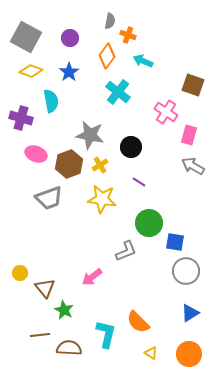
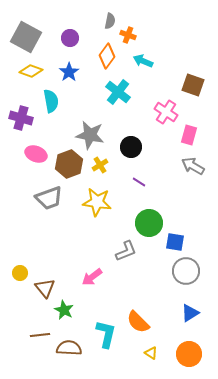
yellow star: moved 5 px left, 3 px down
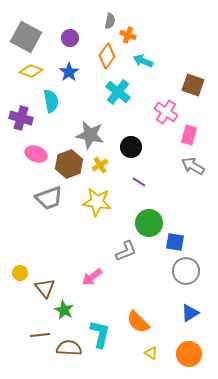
cyan L-shape: moved 6 px left
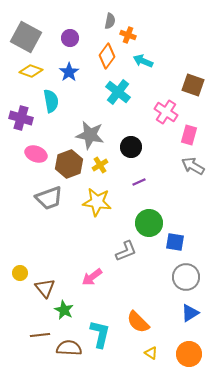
purple line: rotated 56 degrees counterclockwise
gray circle: moved 6 px down
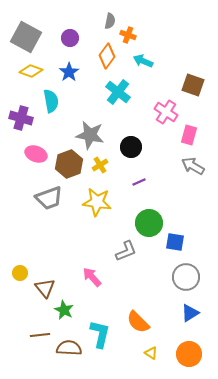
pink arrow: rotated 85 degrees clockwise
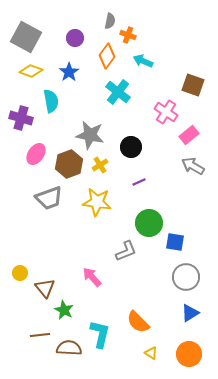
purple circle: moved 5 px right
pink rectangle: rotated 36 degrees clockwise
pink ellipse: rotated 75 degrees counterclockwise
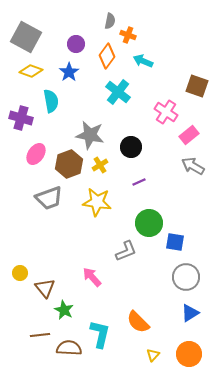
purple circle: moved 1 px right, 6 px down
brown square: moved 4 px right, 1 px down
yellow triangle: moved 2 px right, 2 px down; rotated 40 degrees clockwise
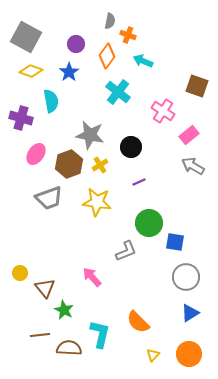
pink cross: moved 3 px left, 1 px up
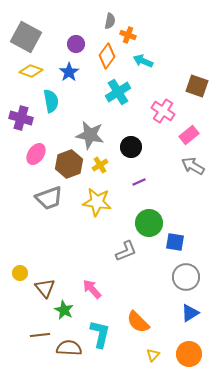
cyan cross: rotated 20 degrees clockwise
pink arrow: moved 12 px down
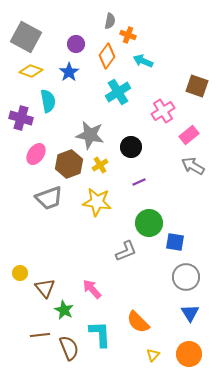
cyan semicircle: moved 3 px left
pink cross: rotated 25 degrees clockwise
blue triangle: rotated 30 degrees counterclockwise
cyan L-shape: rotated 16 degrees counterclockwise
brown semicircle: rotated 65 degrees clockwise
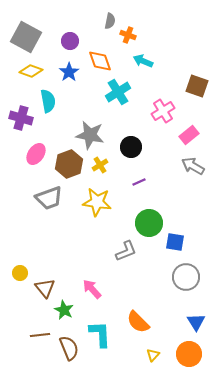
purple circle: moved 6 px left, 3 px up
orange diamond: moved 7 px left, 5 px down; rotated 55 degrees counterclockwise
blue triangle: moved 6 px right, 9 px down
